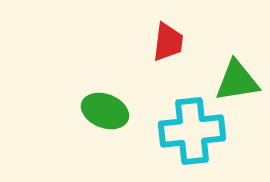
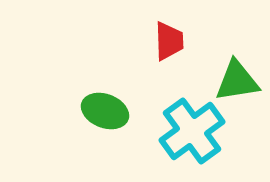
red trapezoid: moved 1 px right, 1 px up; rotated 9 degrees counterclockwise
cyan cross: rotated 30 degrees counterclockwise
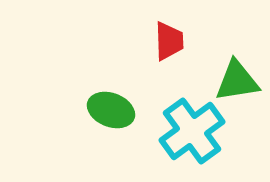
green ellipse: moved 6 px right, 1 px up
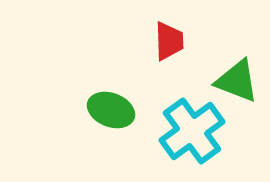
green triangle: rotated 30 degrees clockwise
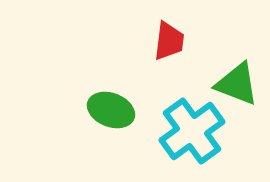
red trapezoid: rotated 9 degrees clockwise
green triangle: moved 3 px down
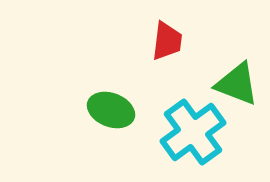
red trapezoid: moved 2 px left
cyan cross: moved 1 px right, 1 px down
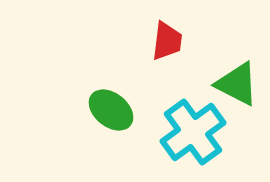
green triangle: rotated 6 degrees clockwise
green ellipse: rotated 18 degrees clockwise
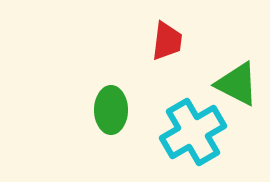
green ellipse: rotated 51 degrees clockwise
cyan cross: rotated 6 degrees clockwise
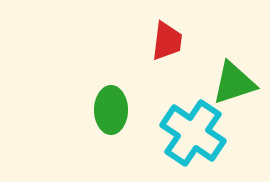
green triangle: moved 3 px left, 1 px up; rotated 45 degrees counterclockwise
cyan cross: moved 1 px down; rotated 26 degrees counterclockwise
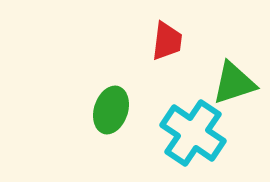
green ellipse: rotated 18 degrees clockwise
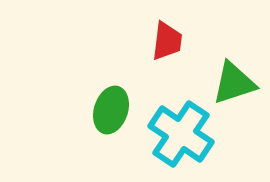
cyan cross: moved 12 px left, 1 px down
